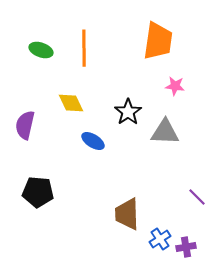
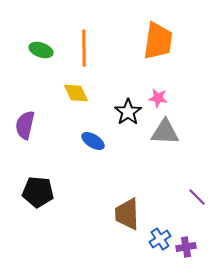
pink star: moved 17 px left, 12 px down
yellow diamond: moved 5 px right, 10 px up
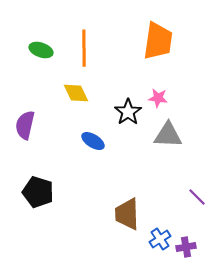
gray triangle: moved 3 px right, 3 px down
black pentagon: rotated 12 degrees clockwise
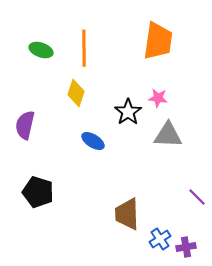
yellow diamond: rotated 44 degrees clockwise
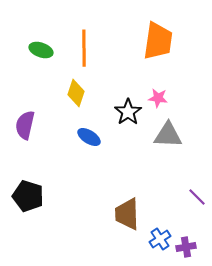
blue ellipse: moved 4 px left, 4 px up
black pentagon: moved 10 px left, 4 px down
